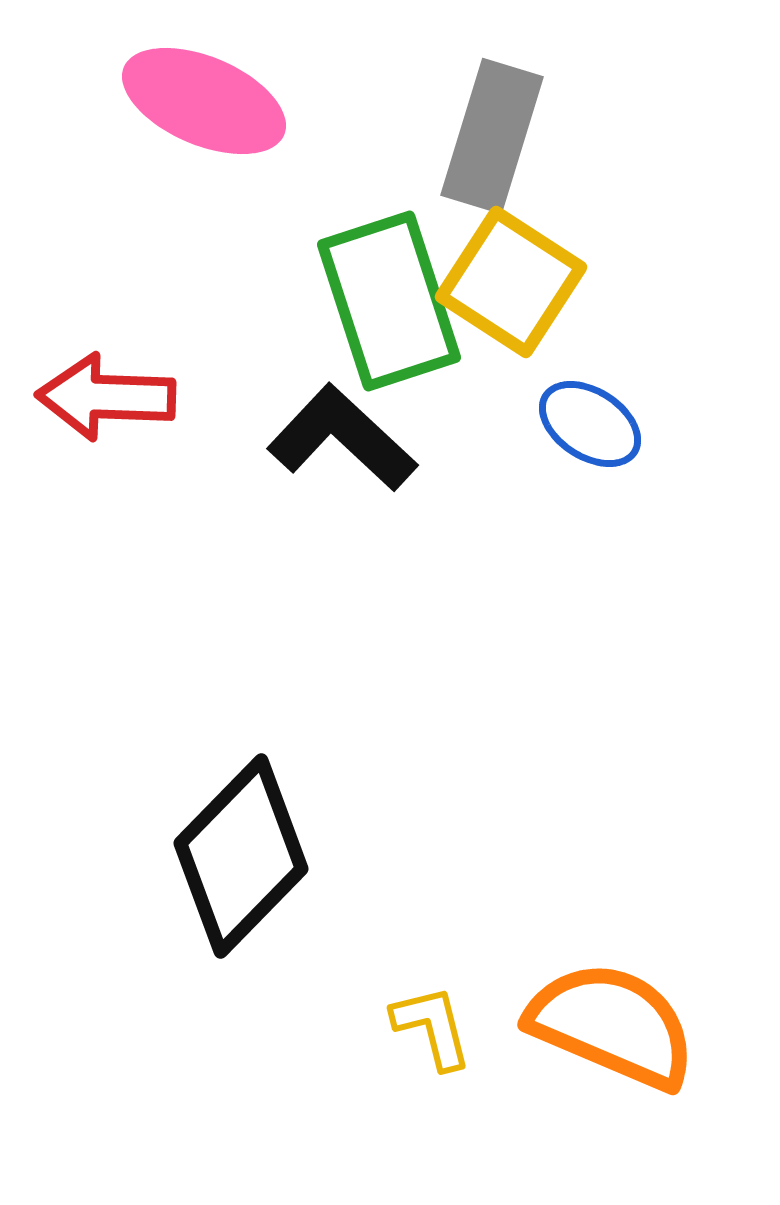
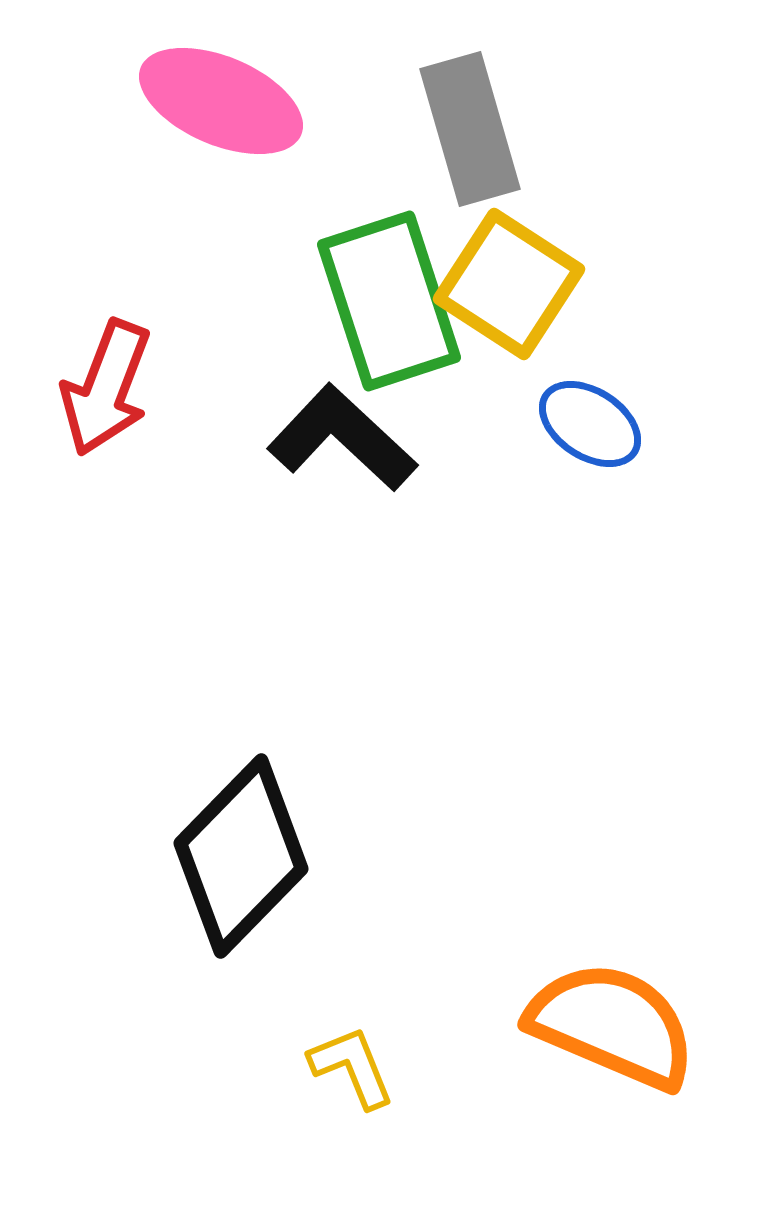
pink ellipse: moved 17 px right
gray rectangle: moved 22 px left, 7 px up; rotated 33 degrees counterclockwise
yellow square: moved 2 px left, 2 px down
red arrow: moved 9 px up; rotated 71 degrees counterclockwise
yellow L-shape: moved 80 px left, 40 px down; rotated 8 degrees counterclockwise
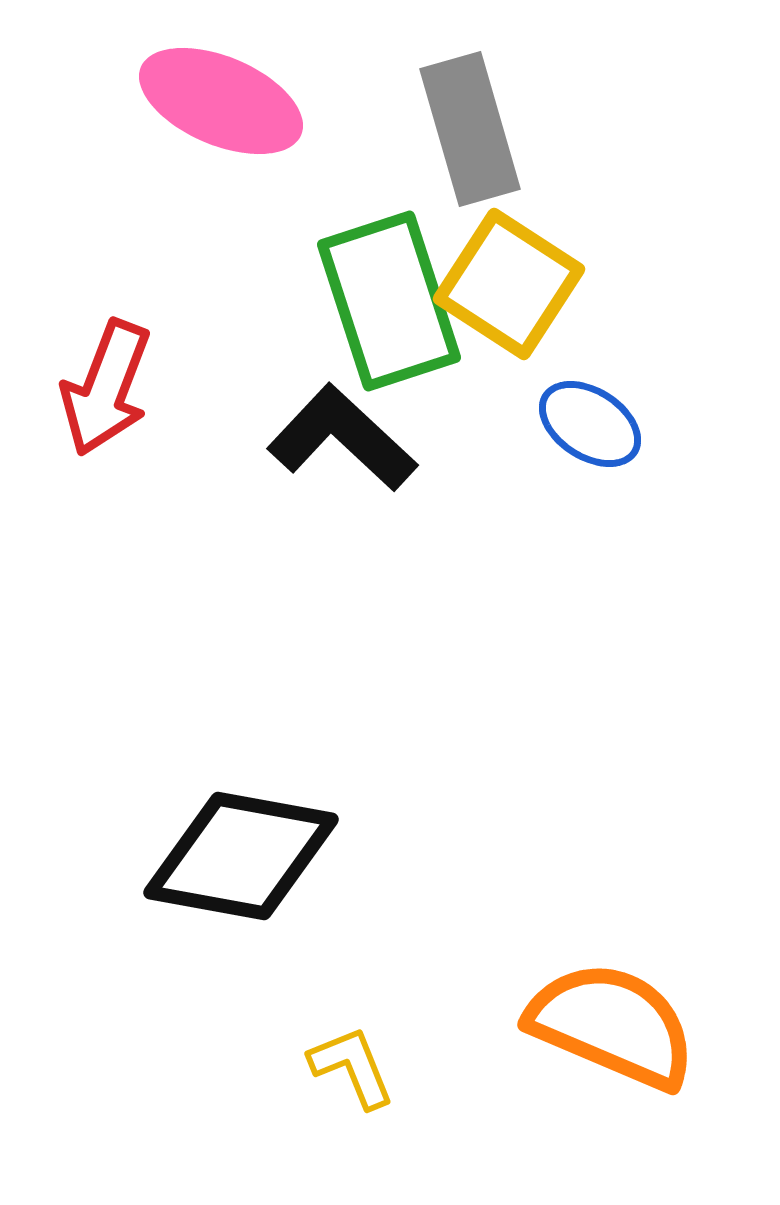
black diamond: rotated 56 degrees clockwise
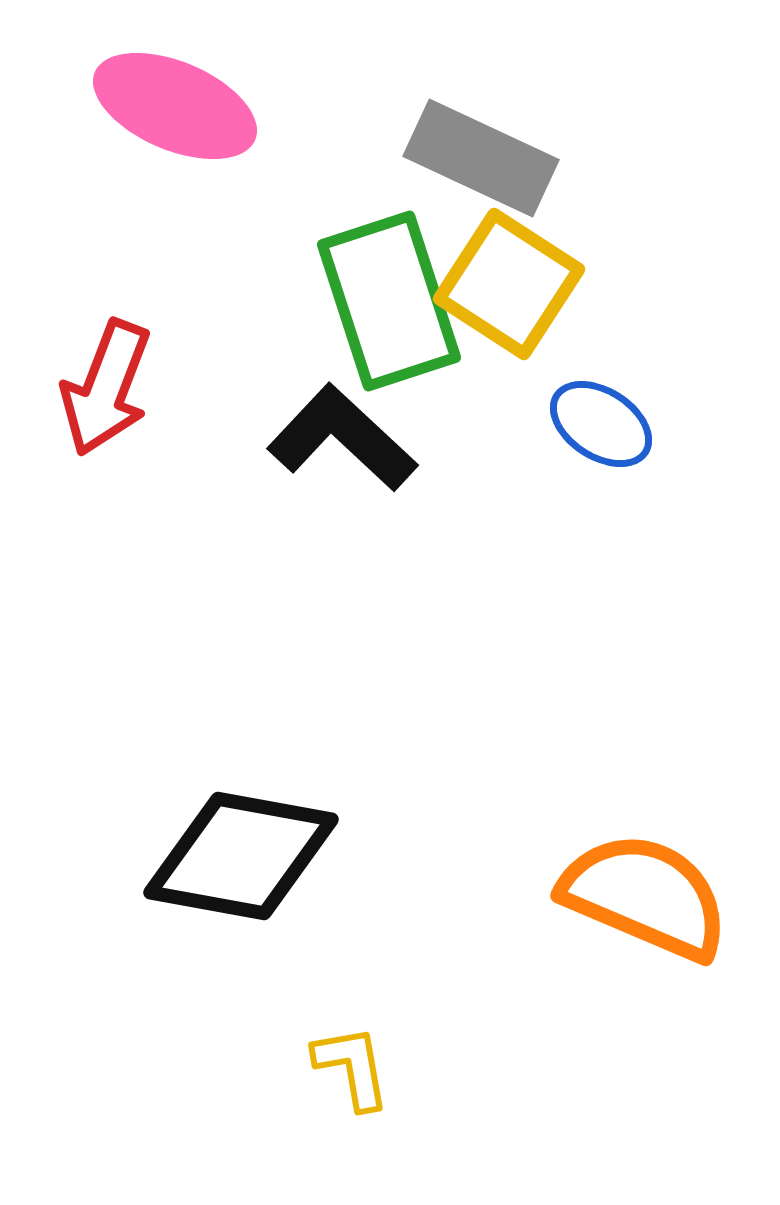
pink ellipse: moved 46 px left, 5 px down
gray rectangle: moved 11 px right, 29 px down; rotated 49 degrees counterclockwise
blue ellipse: moved 11 px right
orange semicircle: moved 33 px right, 129 px up
yellow L-shape: rotated 12 degrees clockwise
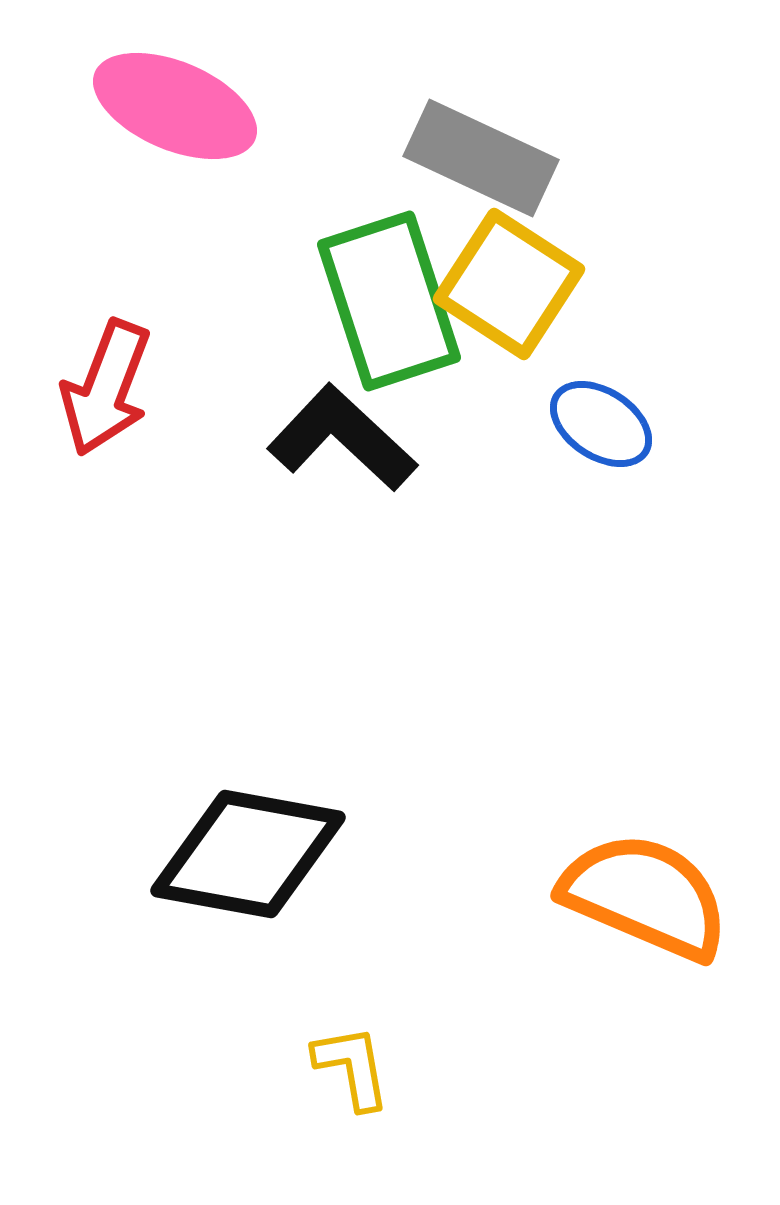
black diamond: moved 7 px right, 2 px up
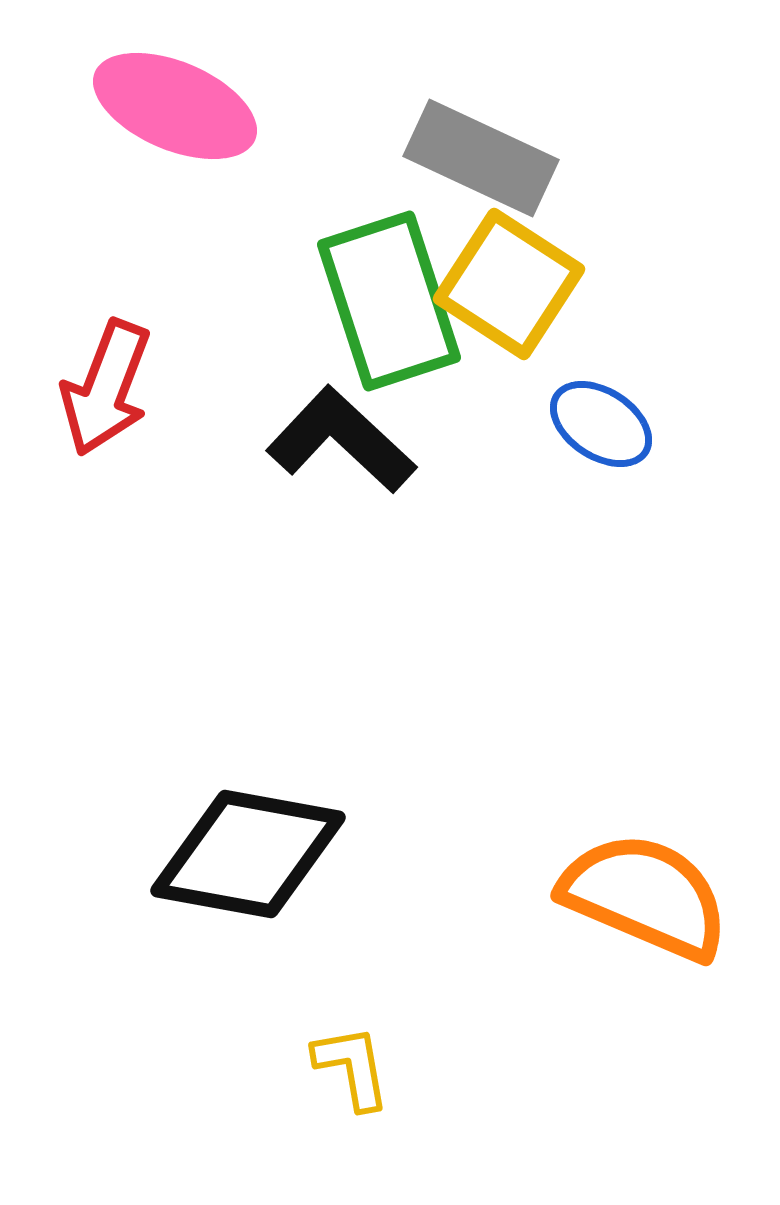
black L-shape: moved 1 px left, 2 px down
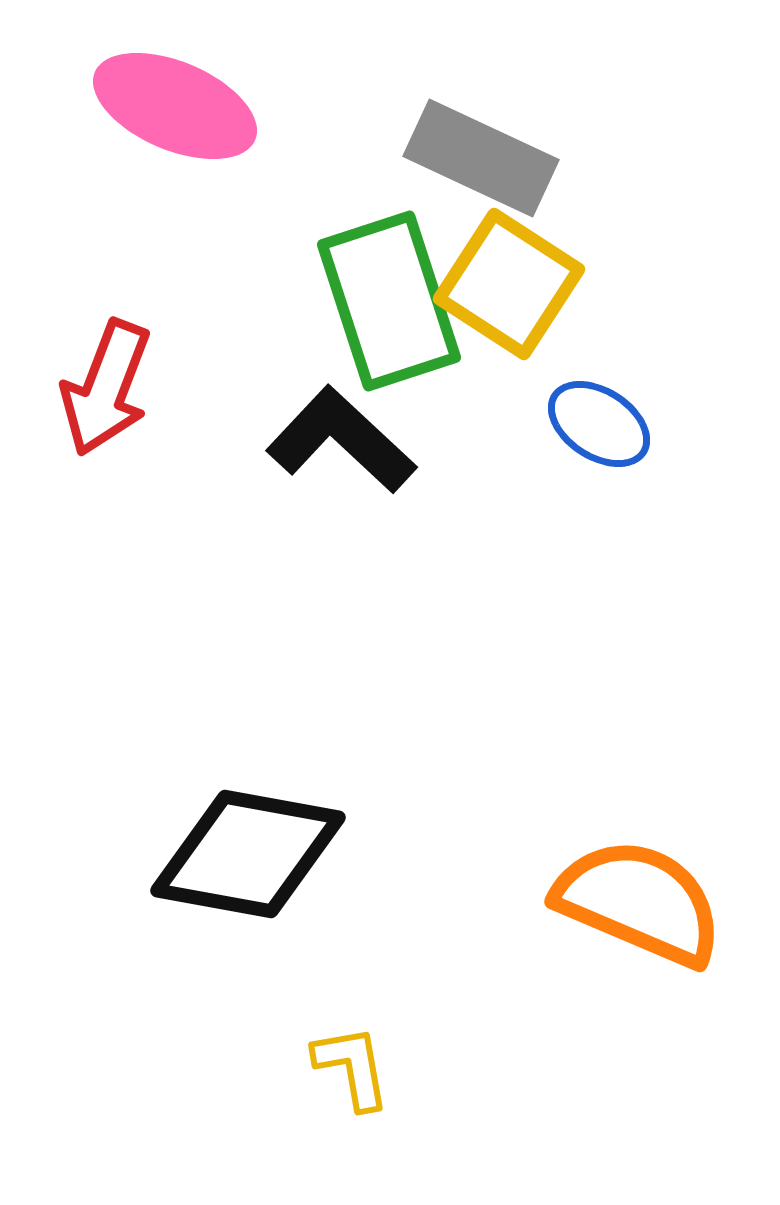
blue ellipse: moved 2 px left
orange semicircle: moved 6 px left, 6 px down
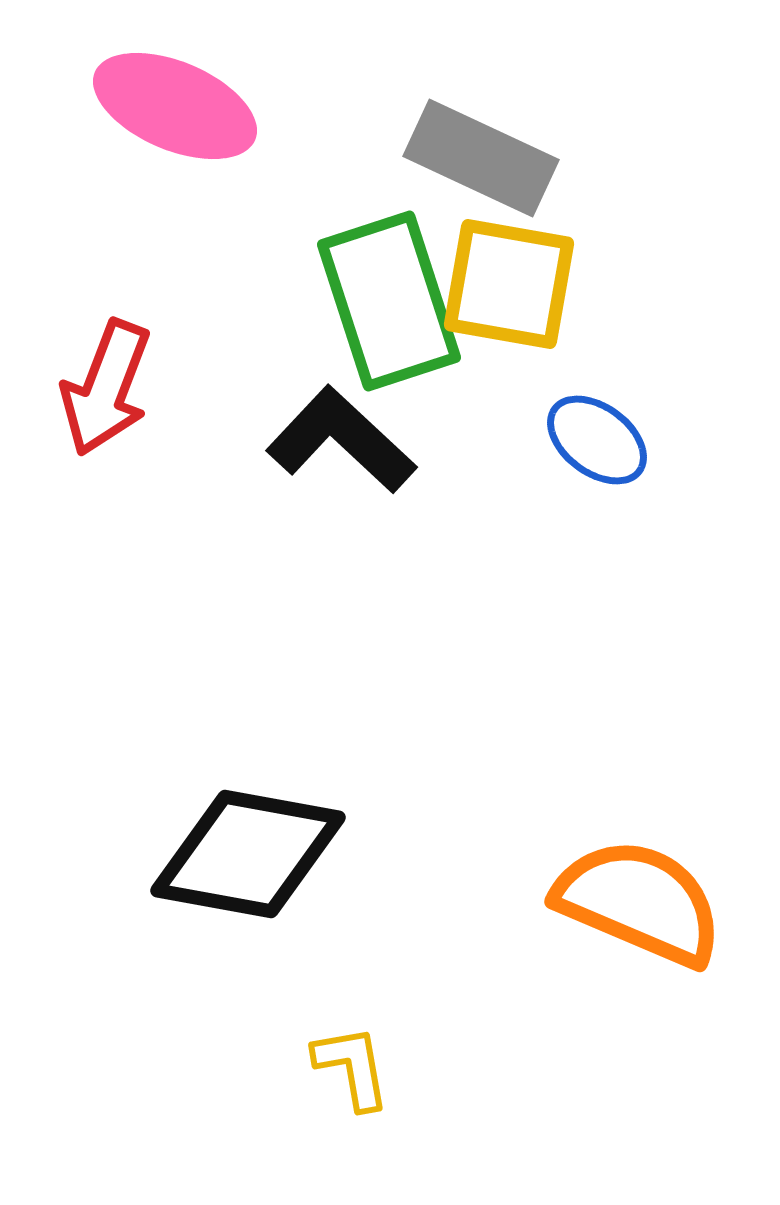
yellow square: rotated 23 degrees counterclockwise
blue ellipse: moved 2 px left, 16 px down; rotated 4 degrees clockwise
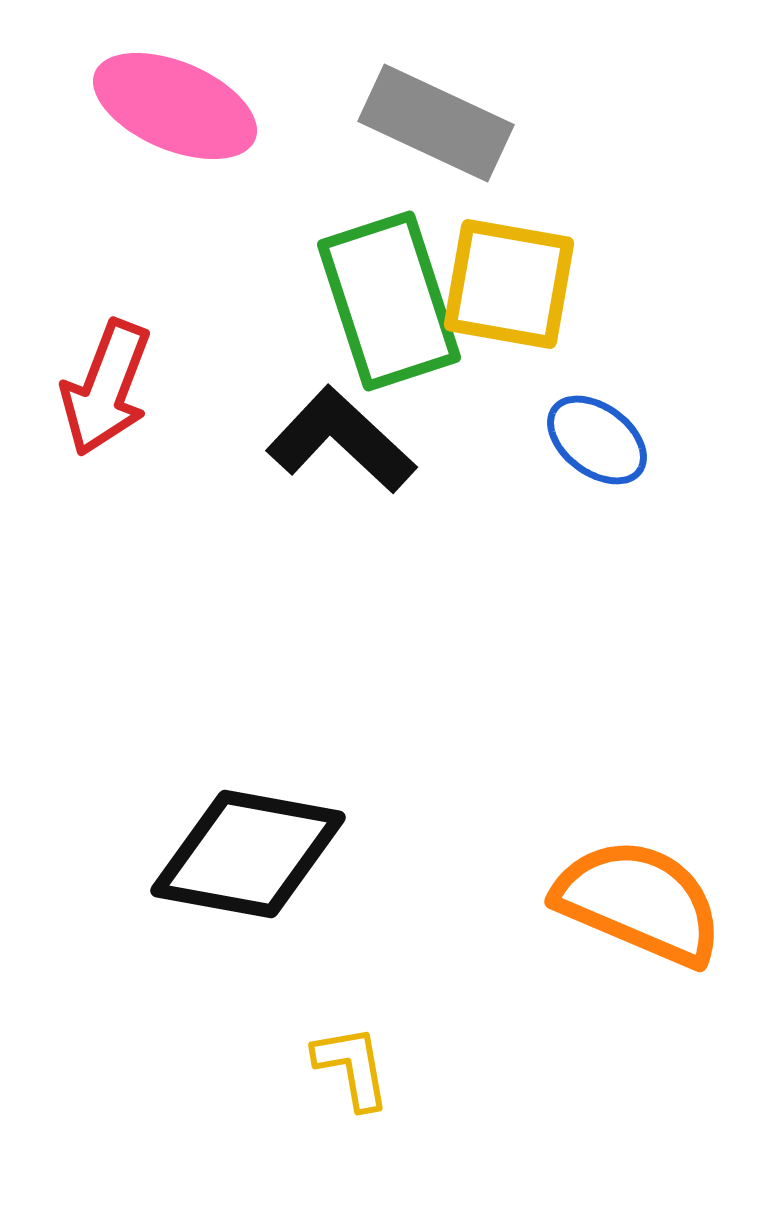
gray rectangle: moved 45 px left, 35 px up
